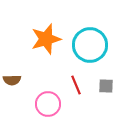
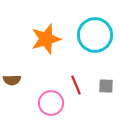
cyan circle: moved 5 px right, 10 px up
pink circle: moved 3 px right, 1 px up
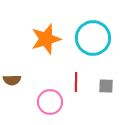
cyan circle: moved 2 px left, 3 px down
red line: moved 3 px up; rotated 24 degrees clockwise
pink circle: moved 1 px left, 1 px up
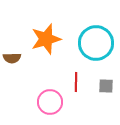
cyan circle: moved 3 px right, 5 px down
brown semicircle: moved 22 px up
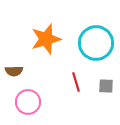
brown semicircle: moved 2 px right, 13 px down
red line: rotated 18 degrees counterclockwise
pink circle: moved 22 px left
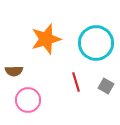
gray square: rotated 28 degrees clockwise
pink circle: moved 2 px up
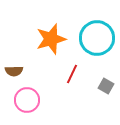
orange star: moved 5 px right
cyan circle: moved 1 px right, 5 px up
red line: moved 4 px left, 8 px up; rotated 42 degrees clockwise
pink circle: moved 1 px left
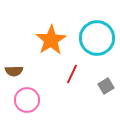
orange star: moved 1 px down; rotated 16 degrees counterclockwise
gray square: rotated 28 degrees clockwise
